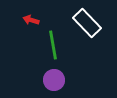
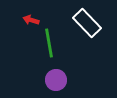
green line: moved 4 px left, 2 px up
purple circle: moved 2 px right
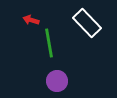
purple circle: moved 1 px right, 1 px down
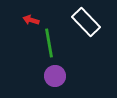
white rectangle: moved 1 px left, 1 px up
purple circle: moved 2 px left, 5 px up
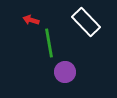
purple circle: moved 10 px right, 4 px up
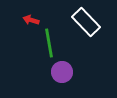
purple circle: moved 3 px left
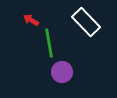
red arrow: rotated 14 degrees clockwise
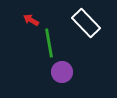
white rectangle: moved 1 px down
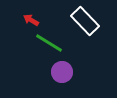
white rectangle: moved 1 px left, 2 px up
green line: rotated 48 degrees counterclockwise
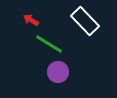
green line: moved 1 px down
purple circle: moved 4 px left
